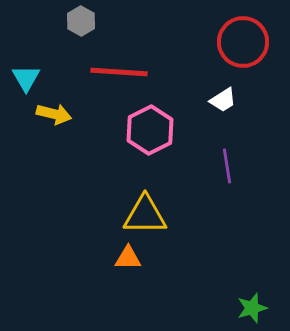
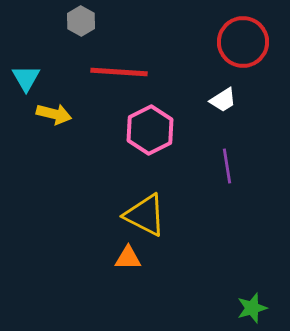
yellow triangle: rotated 27 degrees clockwise
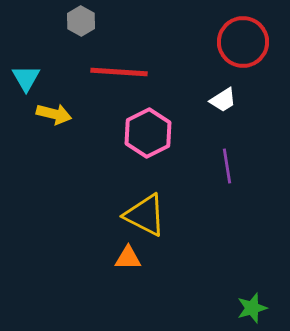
pink hexagon: moved 2 px left, 3 px down
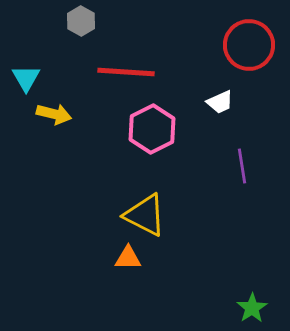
red circle: moved 6 px right, 3 px down
red line: moved 7 px right
white trapezoid: moved 3 px left, 2 px down; rotated 8 degrees clockwise
pink hexagon: moved 4 px right, 4 px up
purple line: moved 15 px right
green star: rotated 16 degrees counterclockwise
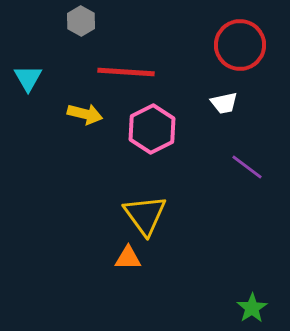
red circle: moved 9 px left
cyan triangle: moved 2 px right
white trapezoid: moved 4 px right, 1 px down; rotated 12 degrees clockwise
yellow arrow: moved 31 px right
purple line: moved 5 px right, 1 px down; rotated 44 degrees counterclockwise
yellow triangle: rotated 27 degrees clockwise
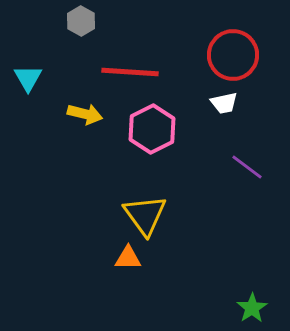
red circle: moved 7 px left, 10 px down
red line: moved 4 px right
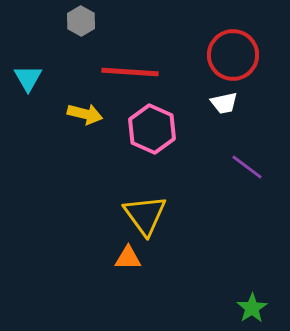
pink hexagon: rotated 9 degrees counterclockwise
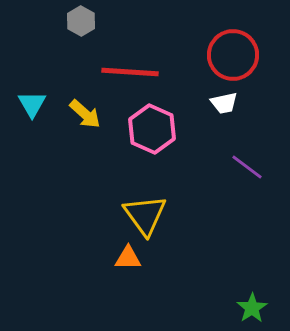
cyan triangle: moved 4 px right, 26 px down
yellow arrow: rotated 28 degrees clockwise
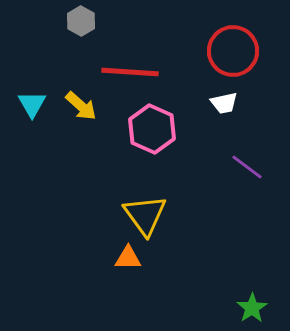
red circle: moved 4 px up
yellow arrow: moved 4 px left, 8 px up
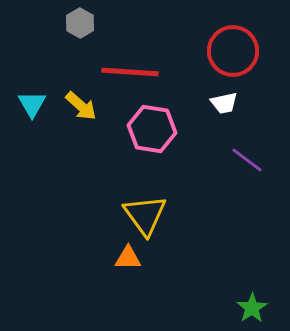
gray hexagon: moved 1 px left, 2 px down
pink hexagon: rotated 15 degrees counterclockwise
purple line: moved 7 px up
